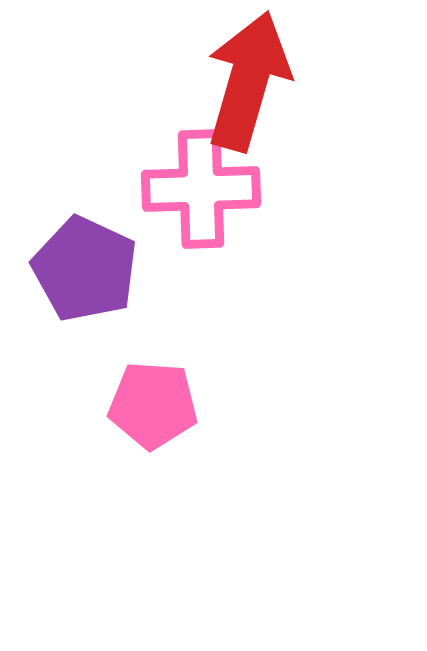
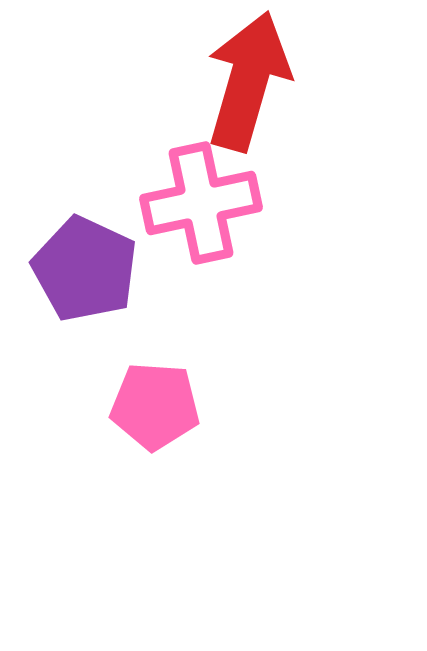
pink cross: moved 14 px down; rotated 10 degrees counterclockwise
pink pentagon: moved 2 px right, 1 px down
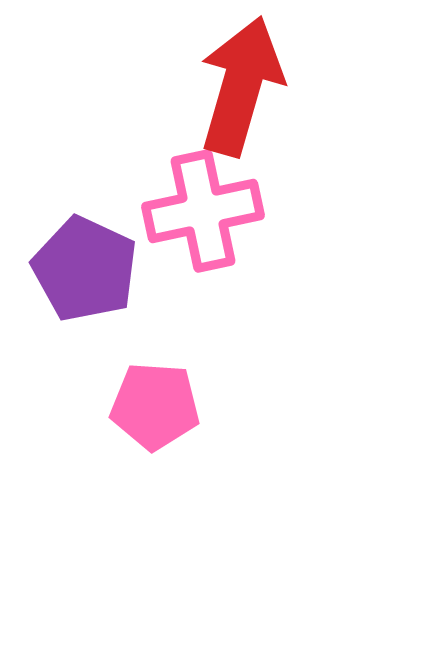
red arrow: moved 7 px left, 5 px down
pink cross: moved 2 px right, 8 px down
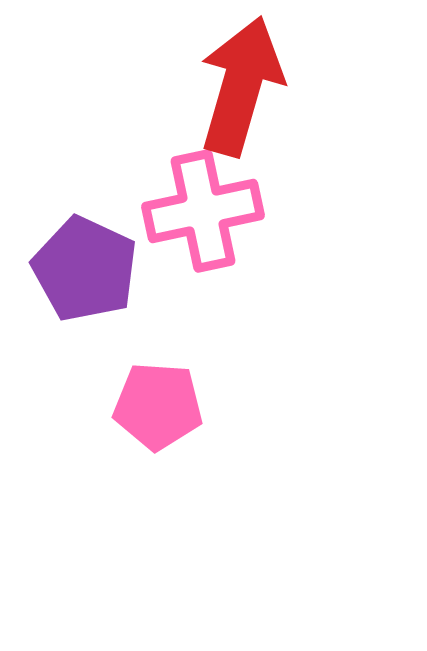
pink pentagon: moved 3 px right
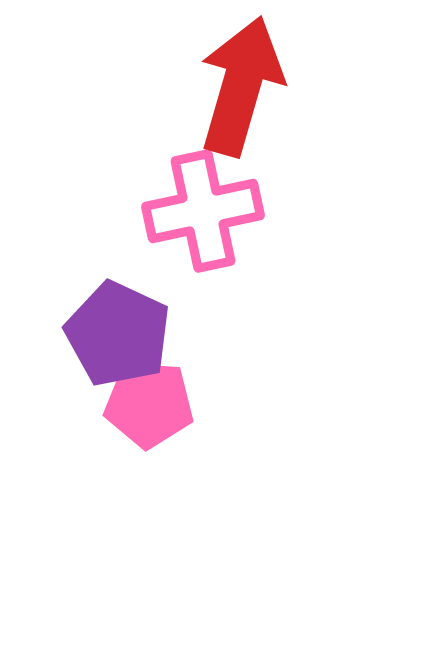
purple pentagon: moved 33 px right, 65 px down
pink pentagon: moved 9 px left, 2 px up
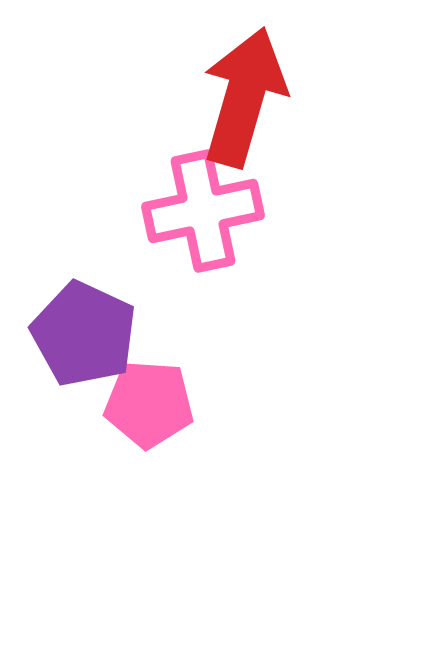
red arrow: moved 3 px right, 11 px down
purple pentagon: moved 34 px left
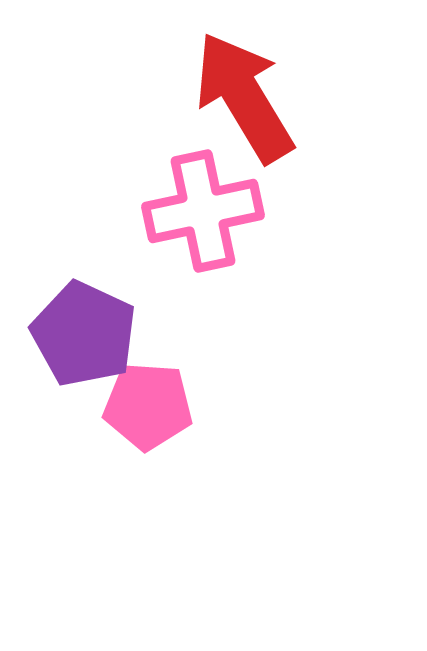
red arrow: rotated 47 degrees counterclockwise
pink pentagon: moved 1 px left, 2 px down
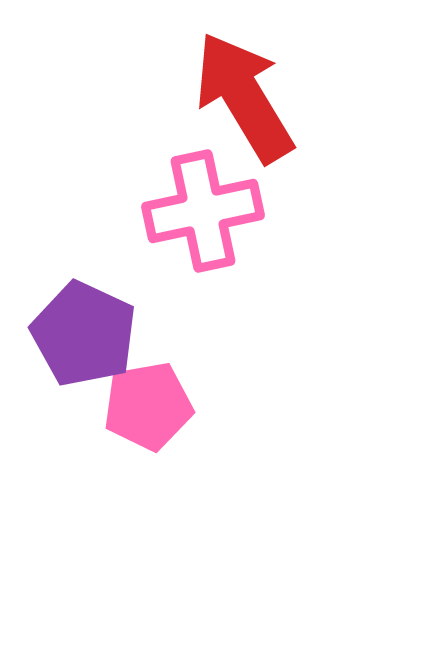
pink pentagon: rotated 14 degrees counterclockwise
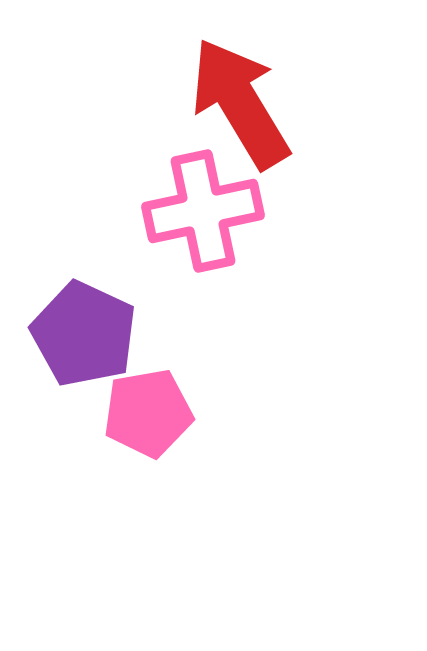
red arrow: moved 4 px left, 6 px down
pink pentagon: moved 7 px down
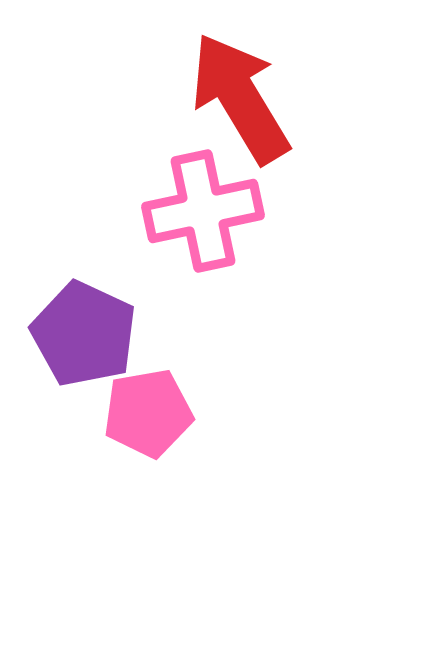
red arrow: moved 5 px up
